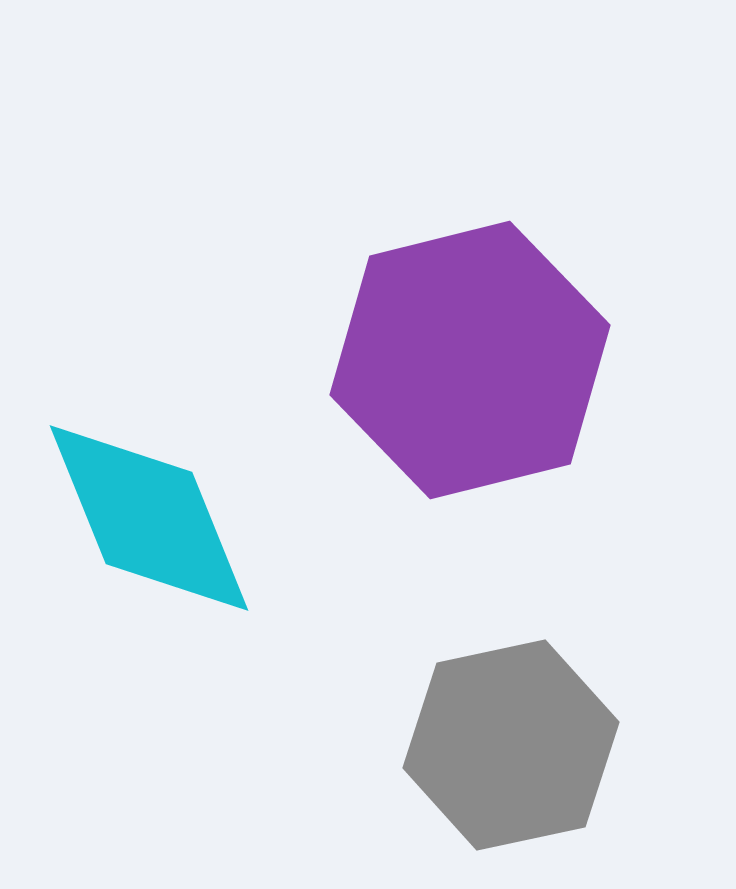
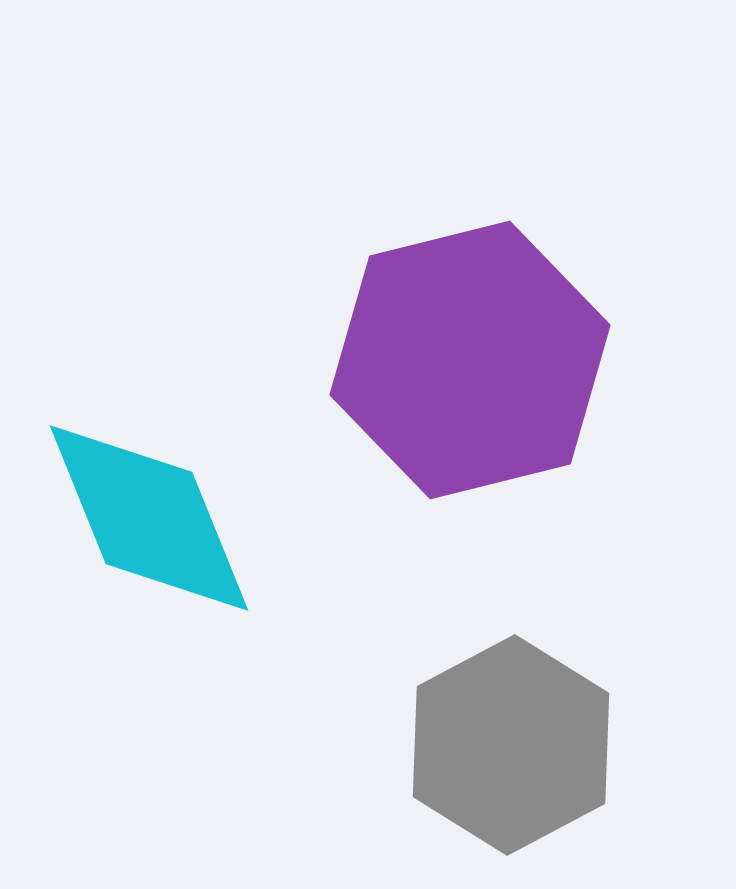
gray hexagon: rotated 16 degrees counterclockwise
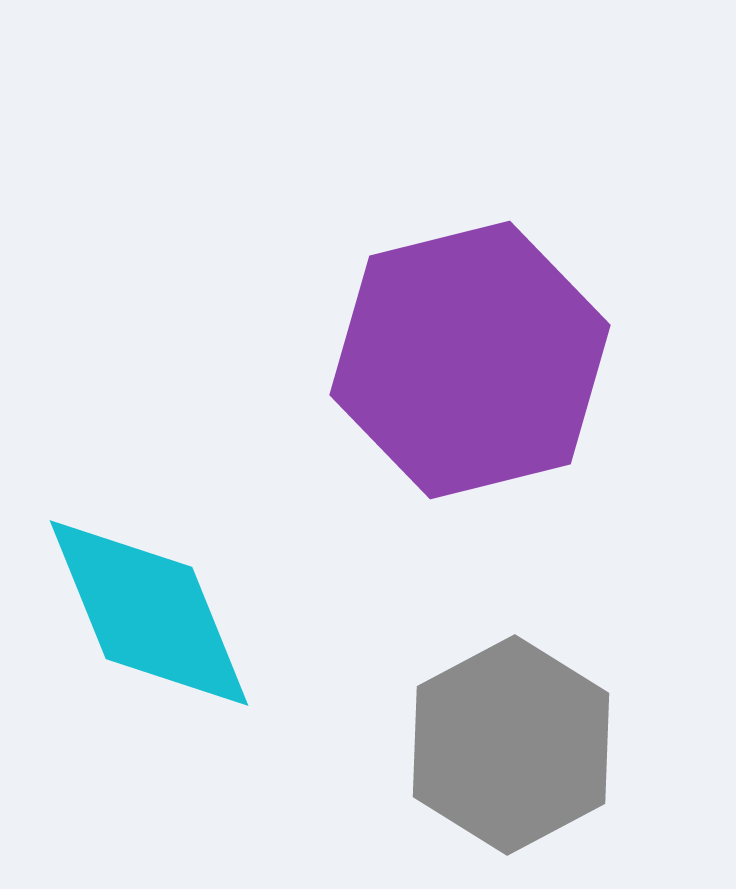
cyan diamond: moved 95 px down
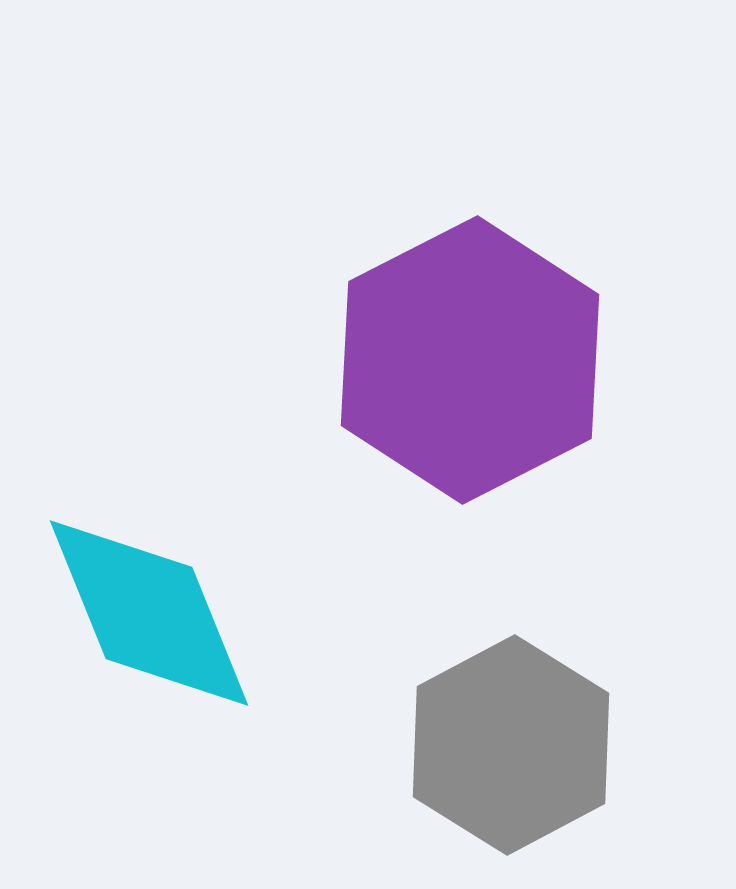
purple hexagon: rotated 13 degrees counterclockwise
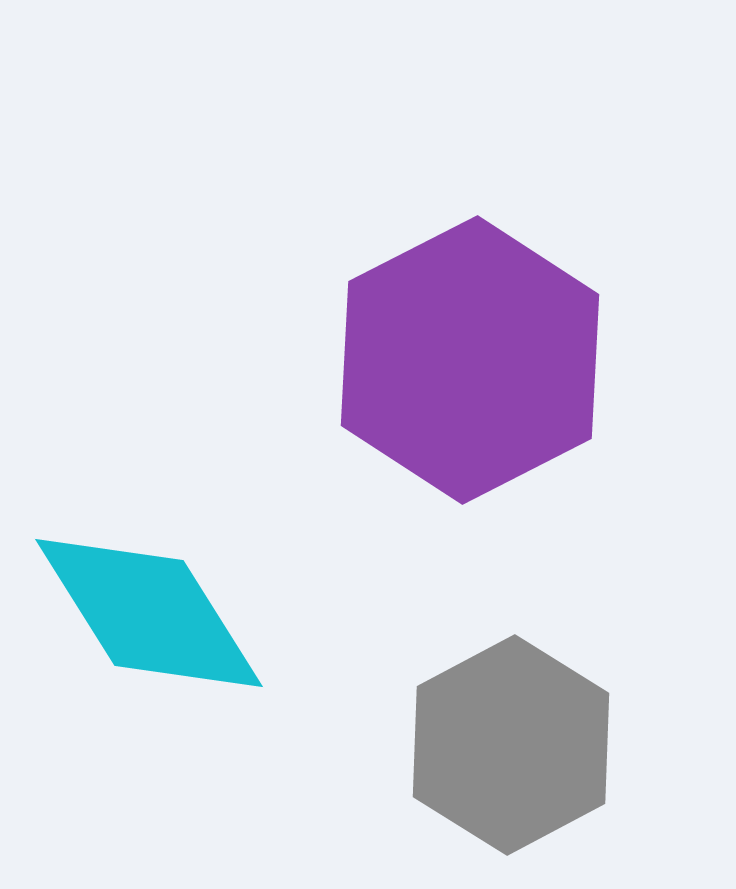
cyan diamond: rotated 10 degrees counterclockwise
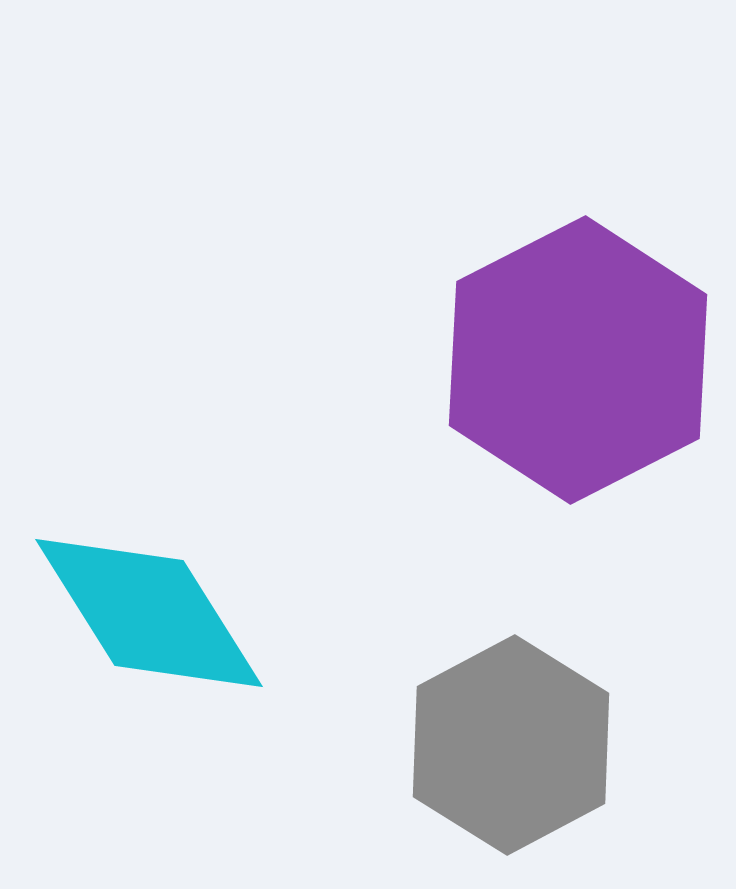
purple hexagon: moved 108 px right
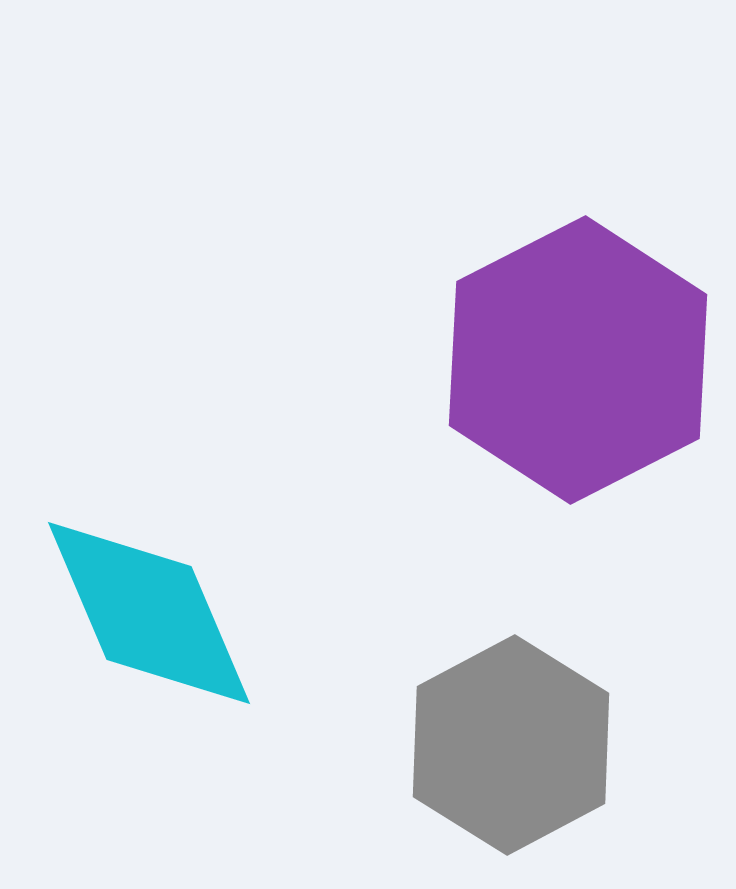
cyan diamond: rotated 9 degrees clockwise
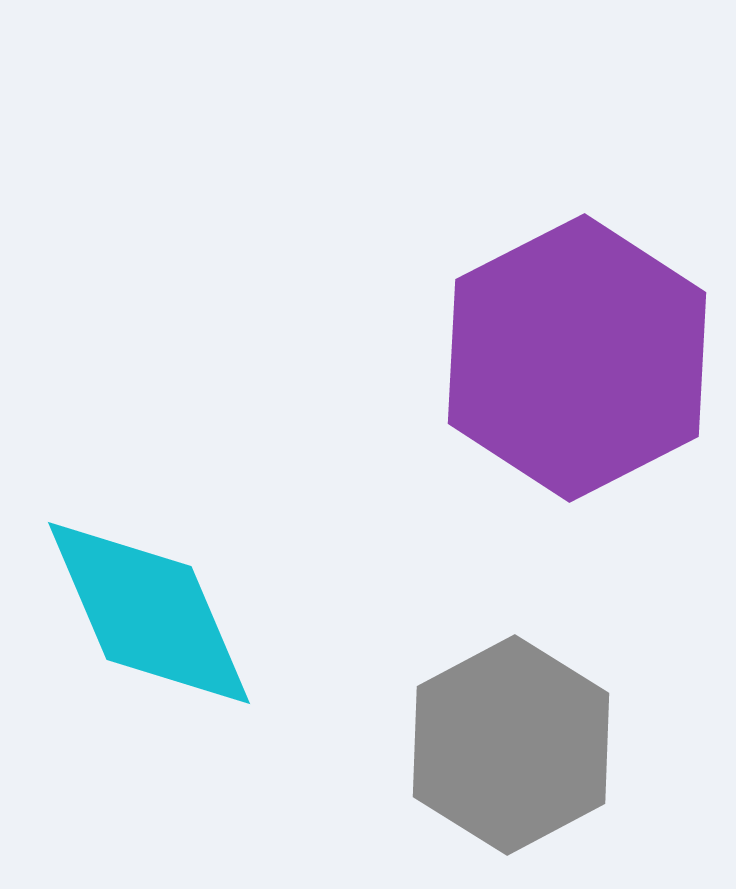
purple hexagon: moved 1 px left, 2 px up
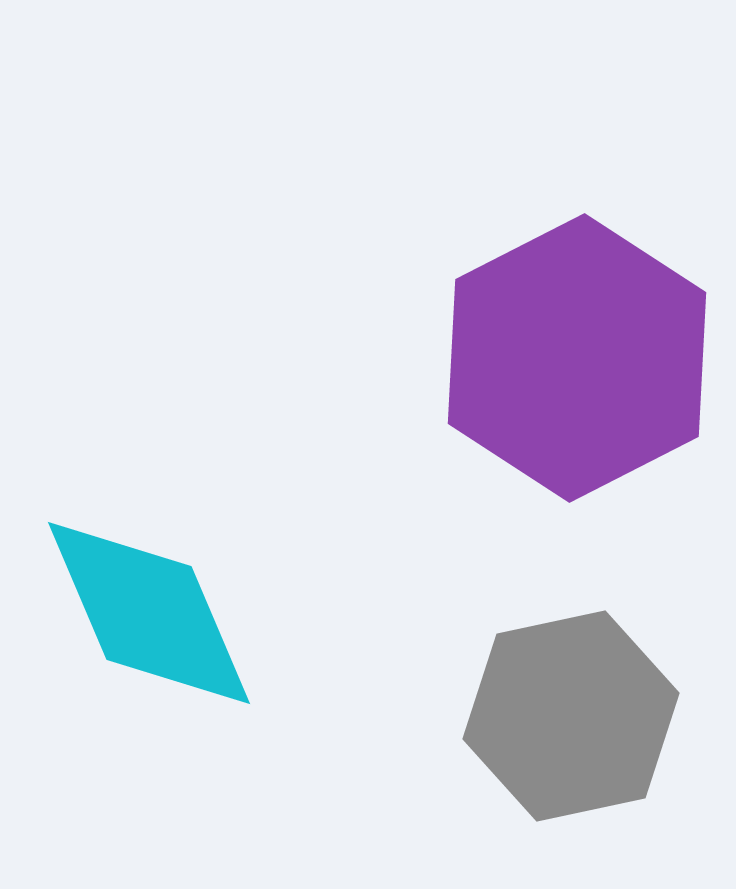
gray hexagon: moved 60 px right, 29 px up; rotated 16 degrees clockwise
